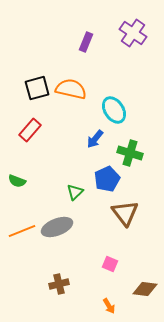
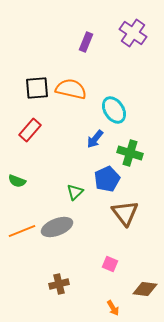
black square: rotated 10 degrees clockwise
orange arrow: moved 4 px right, 2 px down
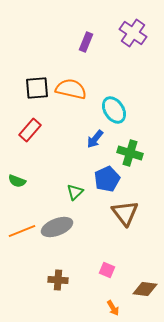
pink square: moved 3 px left, 6 px down
brown cross: moved 1 px left, 4 px up; rotated 18 degrees clockwise
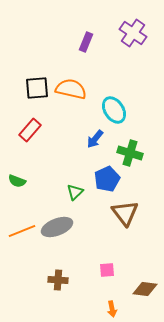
pink square: rotated 28 degrees counterclockwise
orange arrow: moved 1 px left, 1 px down; rotated 21 degrees clockwise
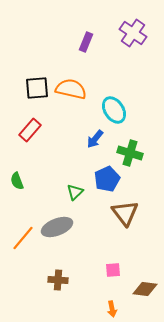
green semicircle: rotated 48 degrees clockwise
orange line: moved 1 px right, 7 px down; rotated 28 degrees counterclockwise
pink square: moved 6 px right
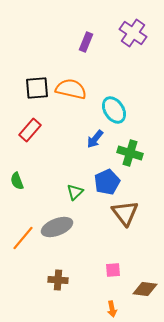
blue pentagon: moved 3 px down
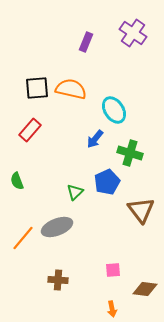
brown triangle: moved 16 px right, 3 px up
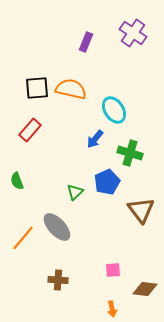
gray ellipse: rotated 68 degrees clockwise
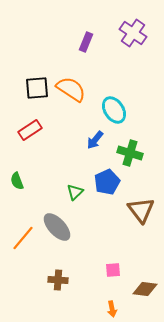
orange semicircle: rotated 20 degrees clockwise
red rectangle: rotated 15 degrees clockwise
blue arrow: moved 1 px down
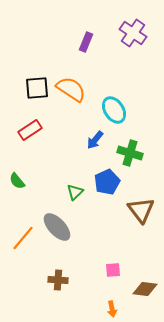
green semicircle: rotated 18 degrees counterclockwise
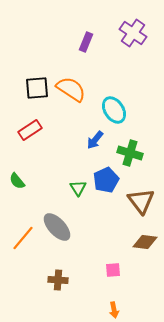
blue pentagon: moved 1 px left, 2 px up
green triangle: moved 3 px right, 4 px up; rotated 18 degrees counterclockwise
brown triangle: moved 9 px up
brown diamond: moved 47 px up
orange arrow: moved 2 px right, 1 px down
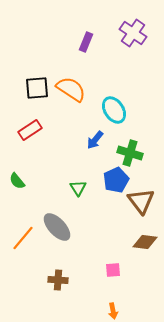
blue pentagon: moved 10 px right
orange arrow: moved 1 px left, 1 px down
